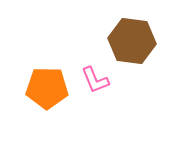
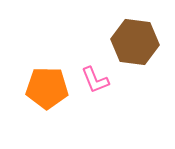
brown hexagon: moved 3 px right, 1 px down
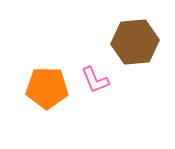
brown hexagon: rotated 12 degrees counterclockwise
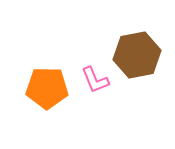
brown hexagon: moved 2 px right, 13 px down; rotated 6 degrees counterclockwise
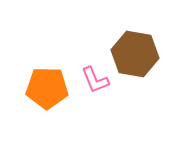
brown hexagon: moved 2 px left, 1 px up; rotated 21 degrees clockwise
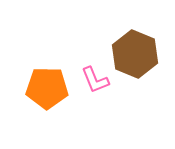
brown hexagon: rotated 12 degrees clockwise
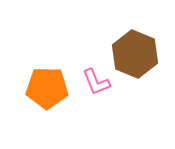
pink L-shape: moved 1 px right, 2 px down
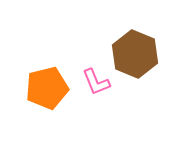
orange pentagon: rotated 15 degrees counterclockwise
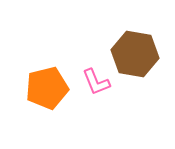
brown hexagon: rotated 12 degrees counterclockwise
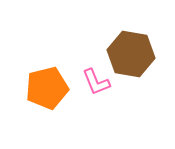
brown hexagon: moved 4 px left
